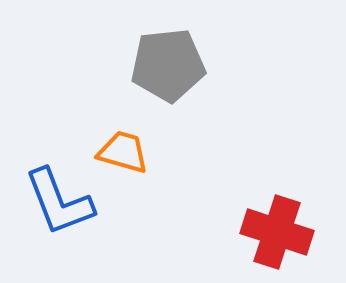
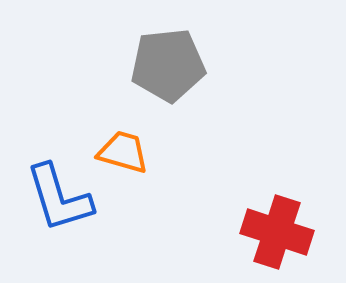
blue L-shape: moved 4 px up; rotated 4 degrees clockwise
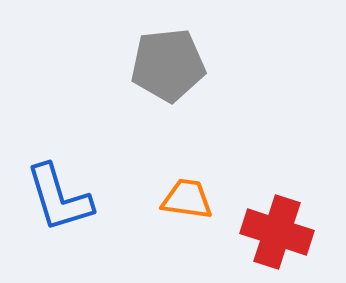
orange trapezoid: moved 64 px right, 47 px down; rotated 8 degrees counterclockwise
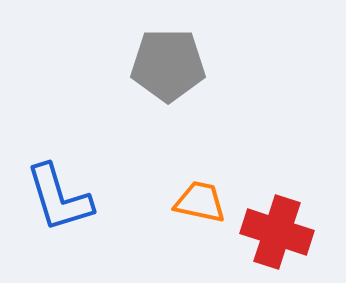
gray pentagon: rotated 6 degrees clockwise
orange trapezoid: moved 13 px right, 3 px down; rotated 4 degrees clockwise
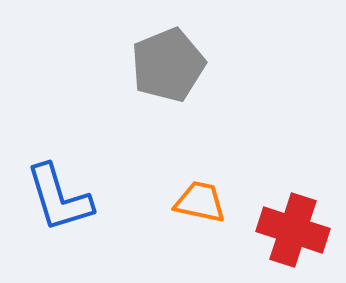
gray pentagon: rotated 22 degrees counterclockwise
red cross: moved 16 px right, 2 px up
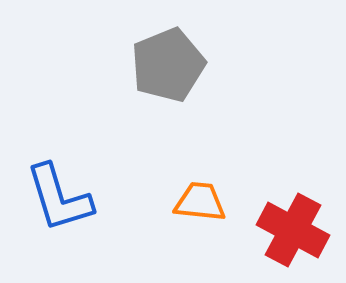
orange trapezoid: rotated 6 degrees counterclockwise
red cross: rotated 10 degrees clockwise
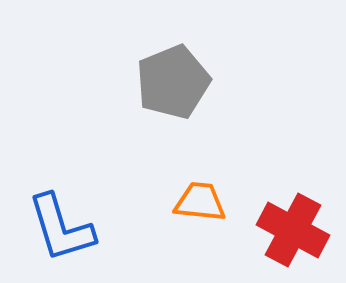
gray pentagon: moved 5 px right, 17 px down
blue L-shape: moved 2 px right, 30 px down
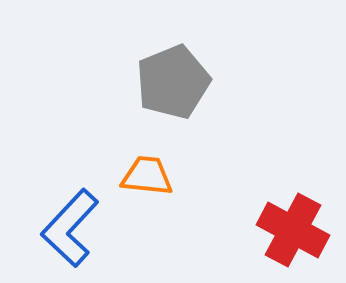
orange trapezoid: moved 53 px left, 26 px up
blue L-shape: moved 9 px right; rotated 60 degrees clockwise
